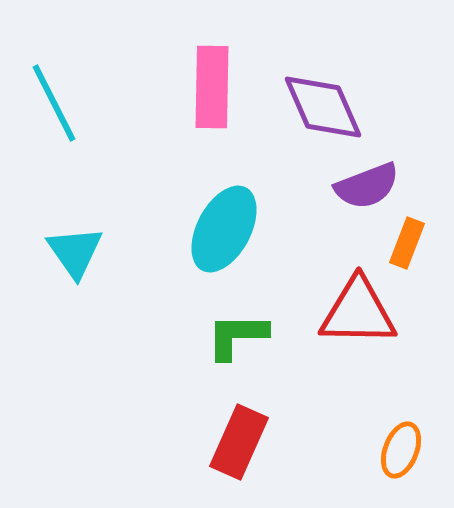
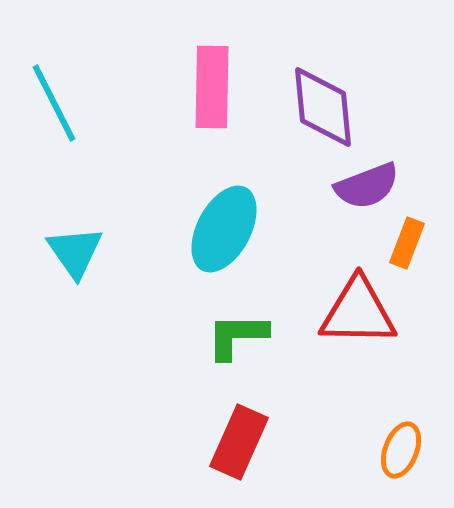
purple diamond: rotated 18 degrees clockwise
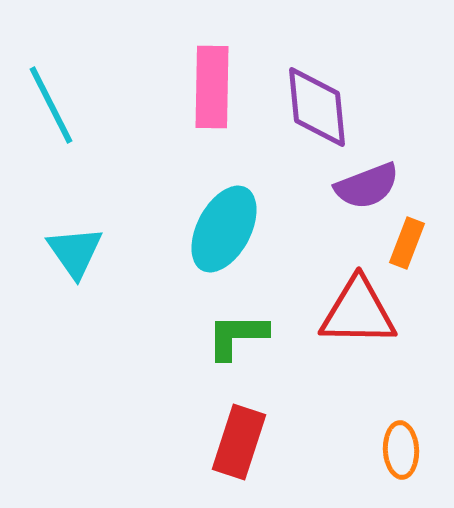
cyan line: moved 3 px left, 2 px down
purple diamond: moved 6 px left
red rectangle: rotated 6 degrees counterclockwise
orange ellipse: rotated 24 degrees counterclockwise
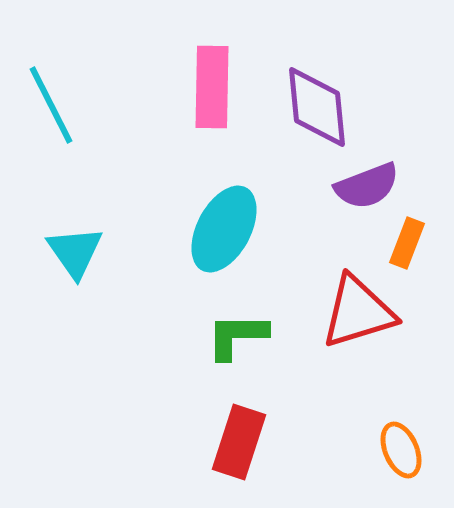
red triangle: rotated 18 degrees counterclockwise
orange ellipse: rotated 20 degrees counterclockwise
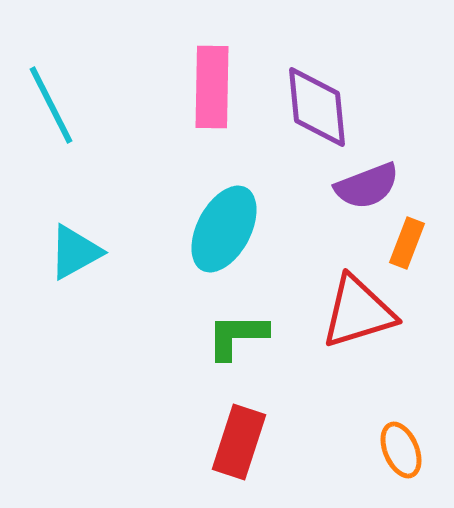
cyan triangle: rotated 36 degrees clockwise
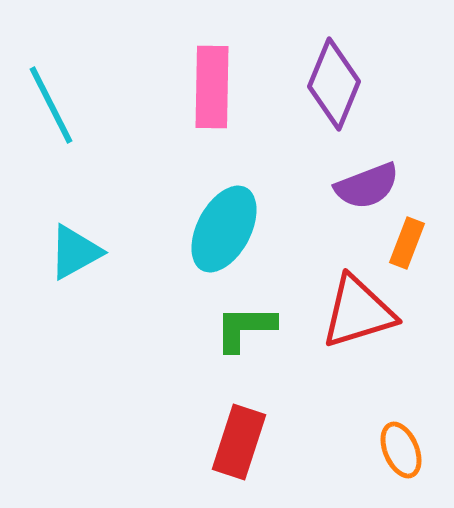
purple diamond: moved 17 px right, 23 px up; rotated 28 degrees clockwise
green L-shape: moved 8 px right, 8 px up
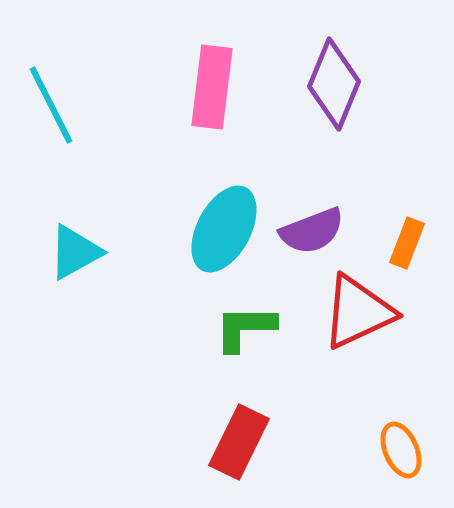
pink rectangle: rotated 6 degrees clockwise
purple semicircle: moved 55 px left, 45 px down
red triangle: rotated 8 degrees counterclockwise
red rectangle: rotated 8 degrees clockwise
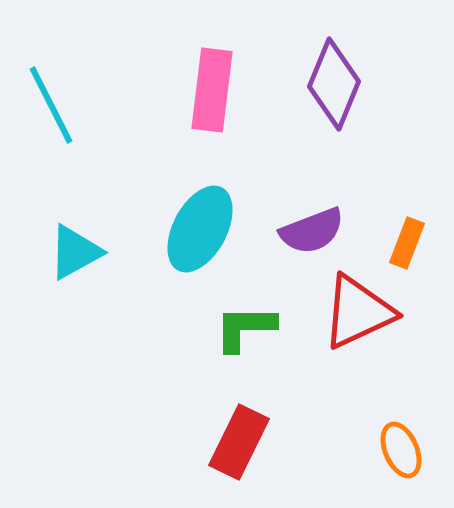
pink rectangle: moved 3 px down
cyan ellipse: moved 24 px left
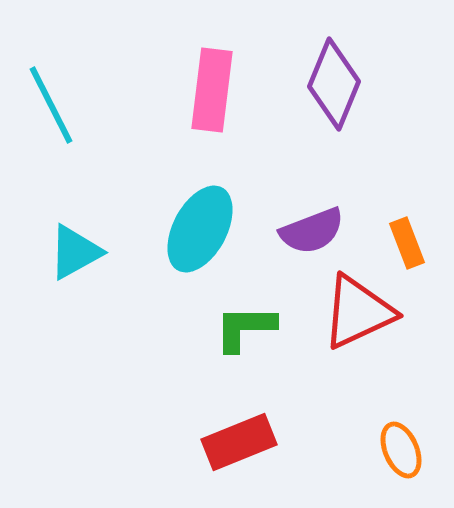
orange rectangle: rotated 42 degrees counterclockwise
red rectangle: rotated 42 degrees clockwise
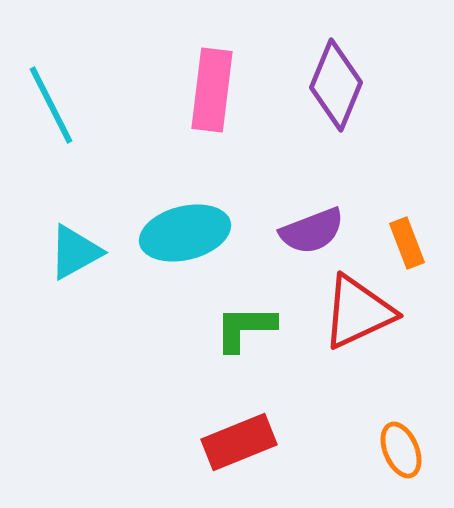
purple diamond: moved 2 px right, 1 px down
cyan ellipse: moved 15 px left, 4 px down; rotated 48 degrees clockwise
